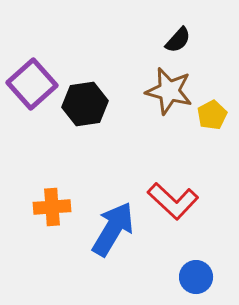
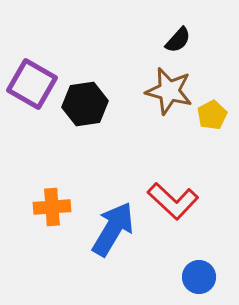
purple square: rotated 18 degrees counterclockwise
blue circle: moved 3 px right
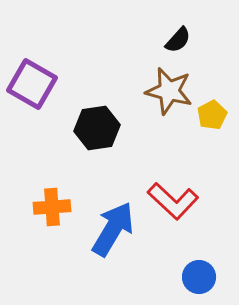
black hexagon: moved 12 px right, 24 px down
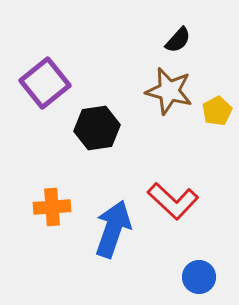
purple square: moved 13 px right, 1 px up; rotated 21 degrees clockwise
yellow pentagon: moved 5 px right, 4 px up
blue arrow: rotated 12 degrees counterclockwise
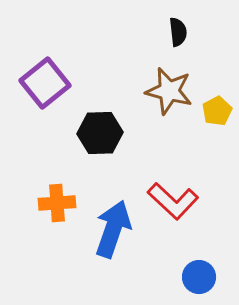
black semicircle: moved 8 px up; rotated 48 degrees counterclockwise
black hexagon: moved 3 px right, 5 px down; rotated 6 degrees clockwise
orange cross: moved 5 px right, 4 px up
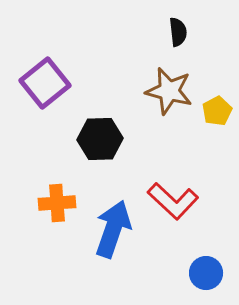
black hexagon: moved 6 px down
blue circle: moved 7 px right, 4 px up
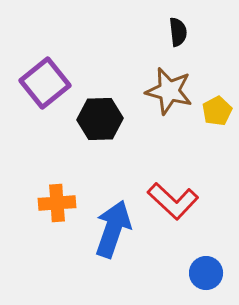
black hexagon: moved 20 px up
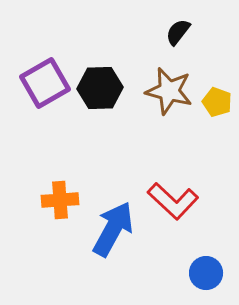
black semicircle: rotated 136 degrees counterclockwise
purple square: rotated 9 degrees clockwise
yellow pentagon: moved 9 px up; rotated 24 degrees counterclockwise
black hexagon: moved 31 px up
orange cross: moved 3 px right, 3 px up
blue arrow: rotated 10 degrees clockwise
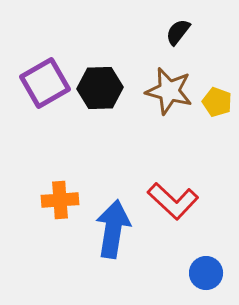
blue arrow: rotated 20 degrees counterclockwise
